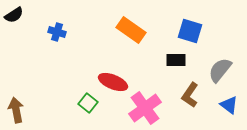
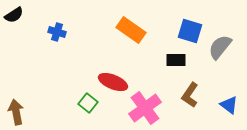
gray semicircle: moved 23 px up
brown arrow: moved 2 px down
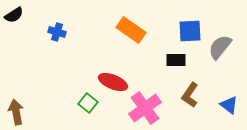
blue square: rotated 20 degrees counterclockwise
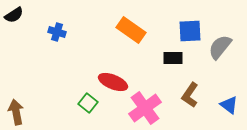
black rectangle: moved 3 px left, 2 px up
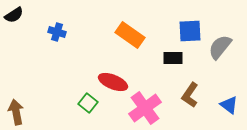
orange rectangle: moved 1 px left, 5 px down
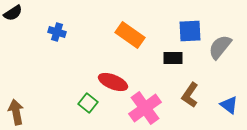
black semicircle: moved 1 px left, 2 px up
